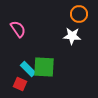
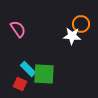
orange circle: moved 2 px right, 10 px down
green square: moved 7 px down
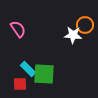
orange circle: moved 4 px right, 1 px down
white star: moved 1 px right, 1 px up
red square: rotated 24 degrees counterclockwise
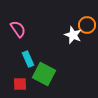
orange circle: moved 2 px right
white star: rotated 18 degrees clockwise
cyan rectangle: moved 10 px up; rotated 21 degrees clockwise
green square: rotated 25 degrees clockwise
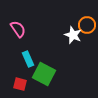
red square: rotated 16 degrees clockwise
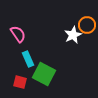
pink semicircle: moved 5 px down
white star: rotated 24 degrees clockwise
red square: moved 2 px up
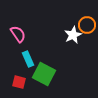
red square: moved 1 px left
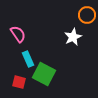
orange circle: moved 10 px up
white star: moved 2 px down
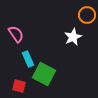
pink semicircle: moved 2 px left
red square: moved 4 px down
